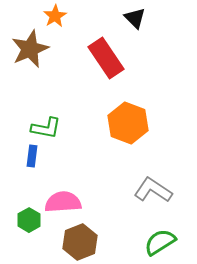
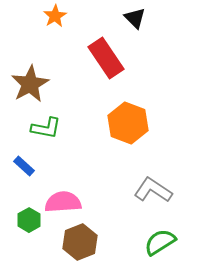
brown star: moved 35 px down; rotated 6 degrees counterclockwise
blue rectangle: moved 8 px left, 10 px down; rotated 55 degrees counterclockwise
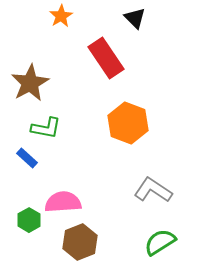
orange star: moved 6 px right
brown star: moved 1 px up
blue rectangle: moved 3 px right, 8 px up
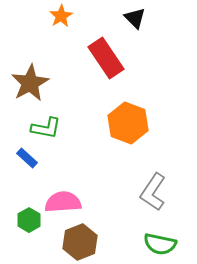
gray L-shape: moved 2 px down; rotated 90 degrees counterclockwise
green semicircle: moved 2 px down; rotated 136 degrees counterclockwise
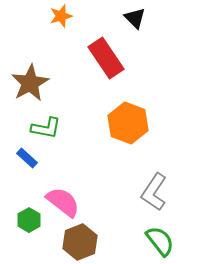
orange star: rotated 15 degrees clockwise
gray L-shape: moved 1 px right
pink semicircle: rotated 42 degrees clockwise
green semicircle: moved 3 px up; rotated 140 degrees counterclockwise
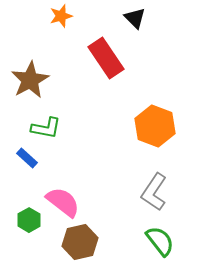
brown star: moved 3 px up
orange hexagon: moved 27 px right, 3 px down
brown hexagon: rotated 8 degrees clockwise
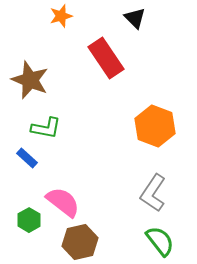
brown star: rotated 21 degrees counterclockwise
gray L-shape: moved 1 px left, 1 px down
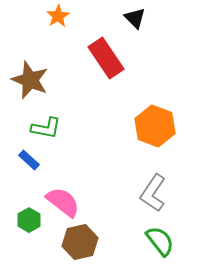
orange star: moved 3 px left; rotated 15 degrees counterclockwise
blue rectangle: moved 2 px right, 2 px down
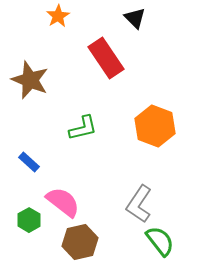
green L-shape: moved 37 px right; rotated 24 degrees counterclockwise
blue rectangle: moved 2 px down
gray L-shape: moved 14 px left, 11 px down
